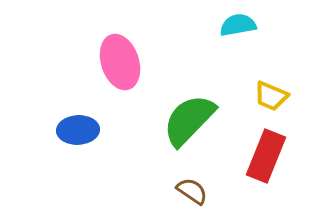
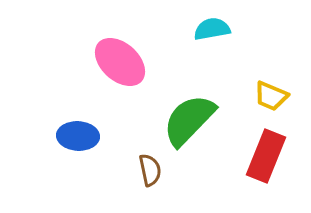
cyan semicircle: moved 26 px left, 4 px down
pink ellipse: rotated 30 degrees counterclockwise
blue ellipse: moved 6 px down; rotated 6 degrees clockwise
brown semicircle: moved 42 px left, 21 px up; rotated 44 degrees clockwise
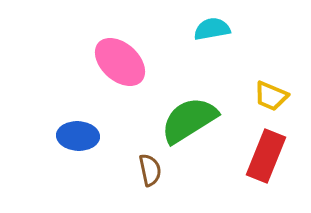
green semicircle: rotated 14 degrees clockwise
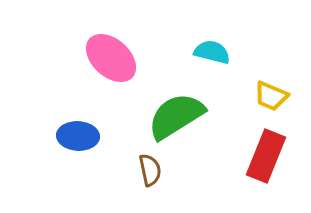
cyan semicircle: moved 23 px down; rotated 24 degrees clockwise
pink ellipse: moved 9 px left, 4 px up
green semicircle: moved 13 px left, 4 px up
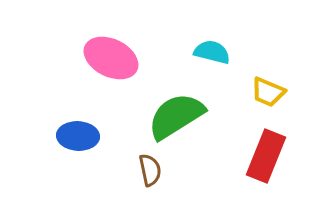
pink ellipse: rotated 16 degrees counterclockwise
yellow trapezoid: moved 3 px left, 4 px up
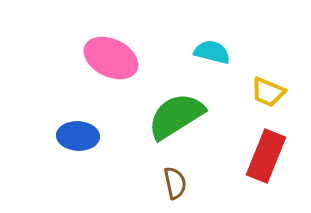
brown semicircle: moved 25 px right, 13 px down
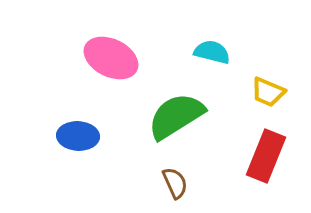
brown semicircle: rotated 12 degrees counterclockwise
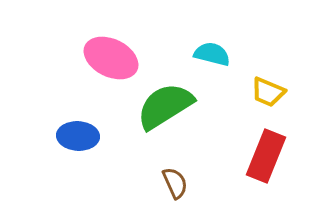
cyan semicircle: moved 2 px down
green semicircle: moved 11 px left, 10 px up
